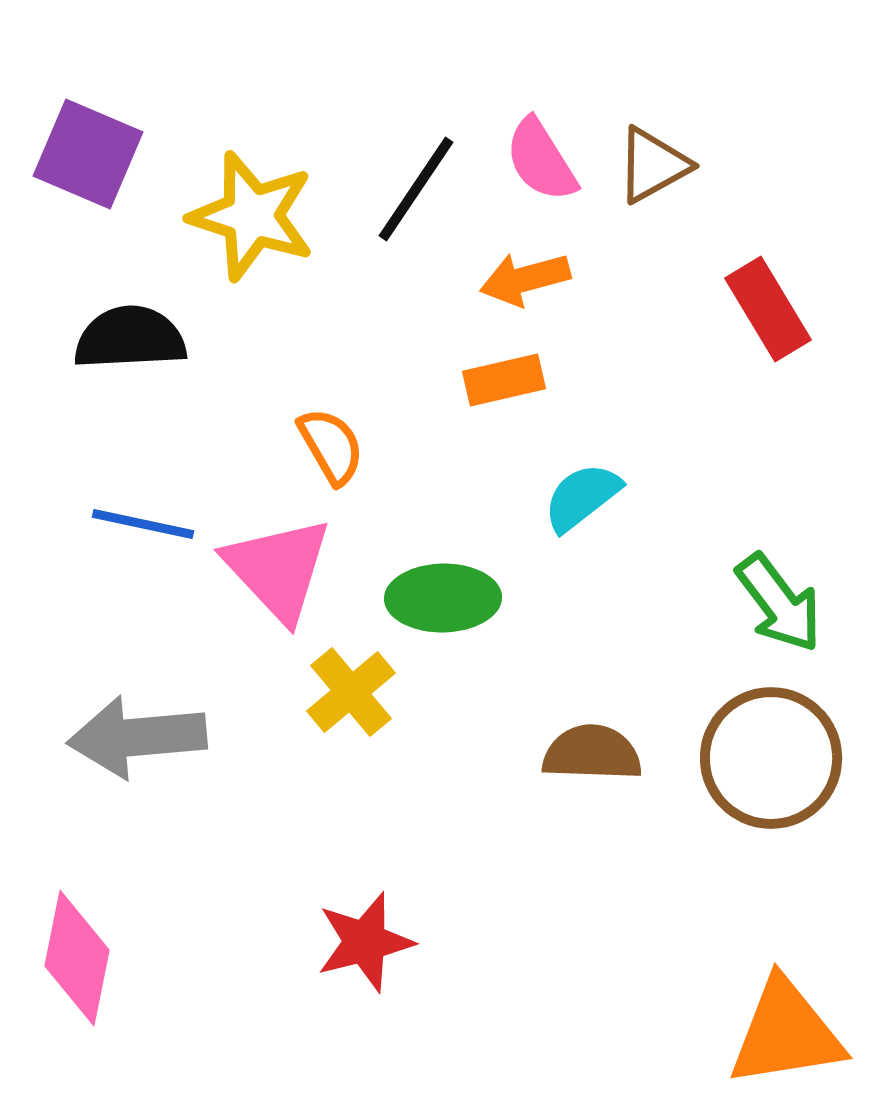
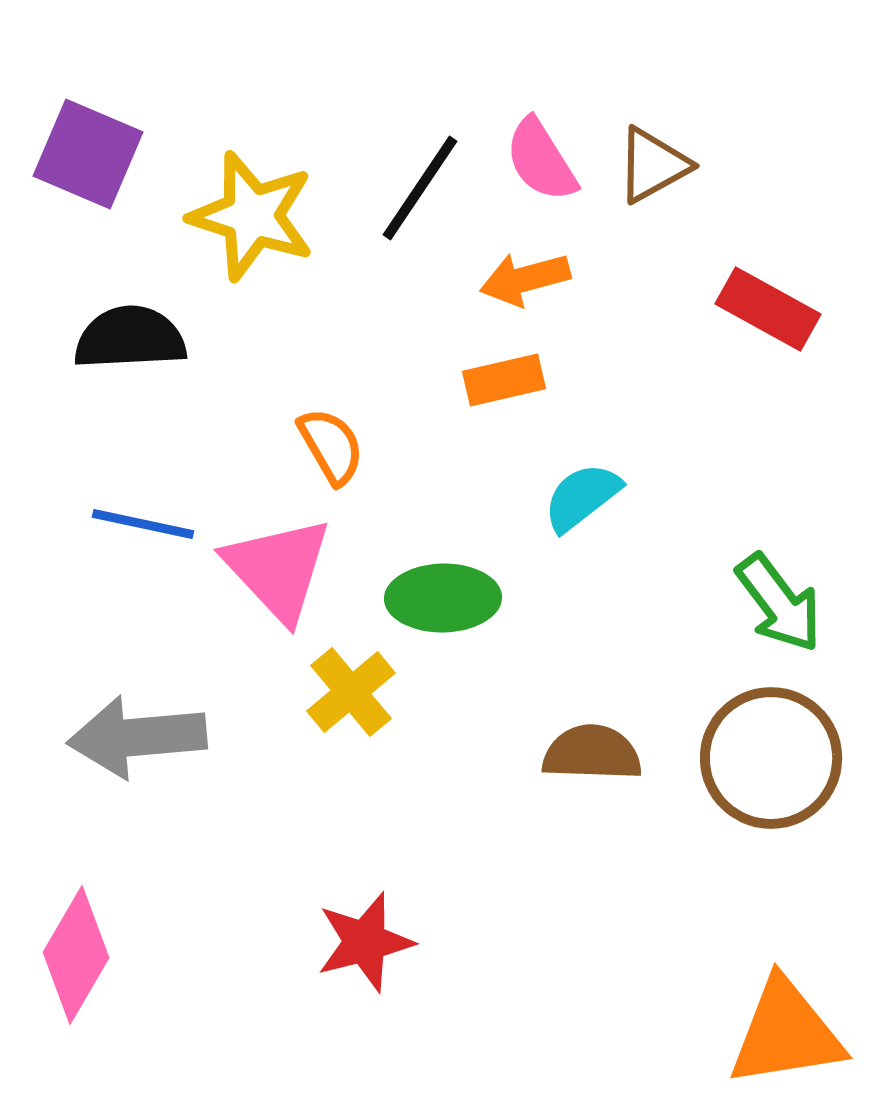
black line: moved 4 px right, 1 px up
red rectangle: rotated 30 degrees counterclockwise
pink diamond: moved 1 px left, 3 px up; rotated 19 degrees clockwise
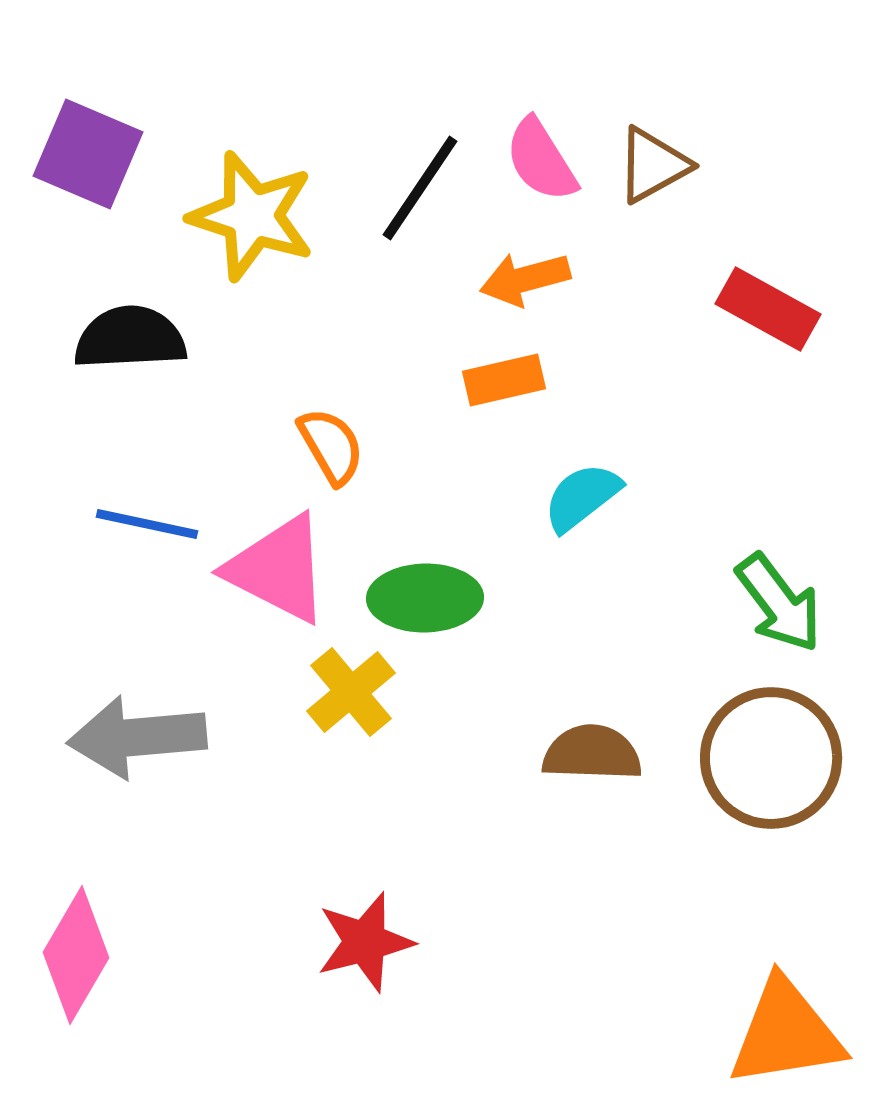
blue line: moved 4 px right
pink triangle: rotated 20 degrees counterclockwise
green ellipse: moved 18 px left
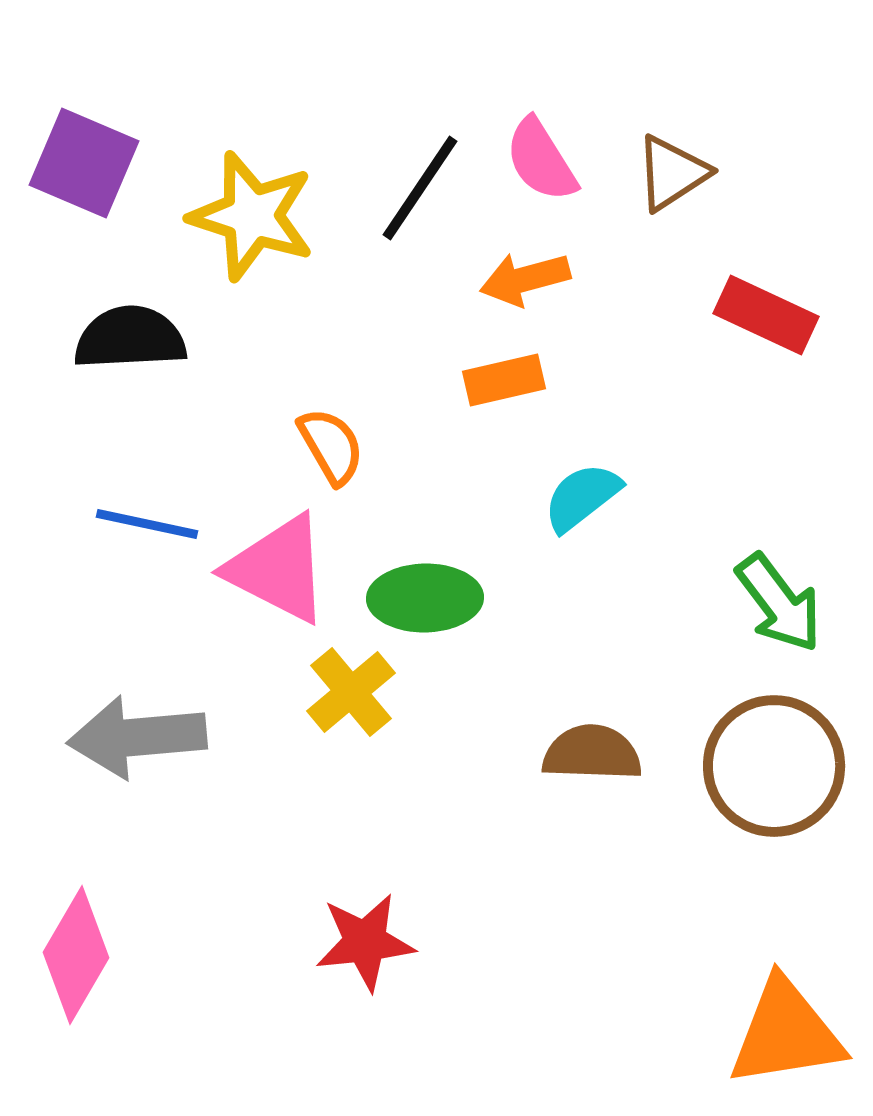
purple square: moved 4 px left, 9 px down
brown triangle: moved 19 px right, 8 px down; rotated 4 degrees counterclockwise
red rectangle: moved 2 px left, 6 px down; rotated 4 degrees counterclockwise
brown circle: moved 3 px right, 8 px down
red star: rotated 8 degrees clockwise
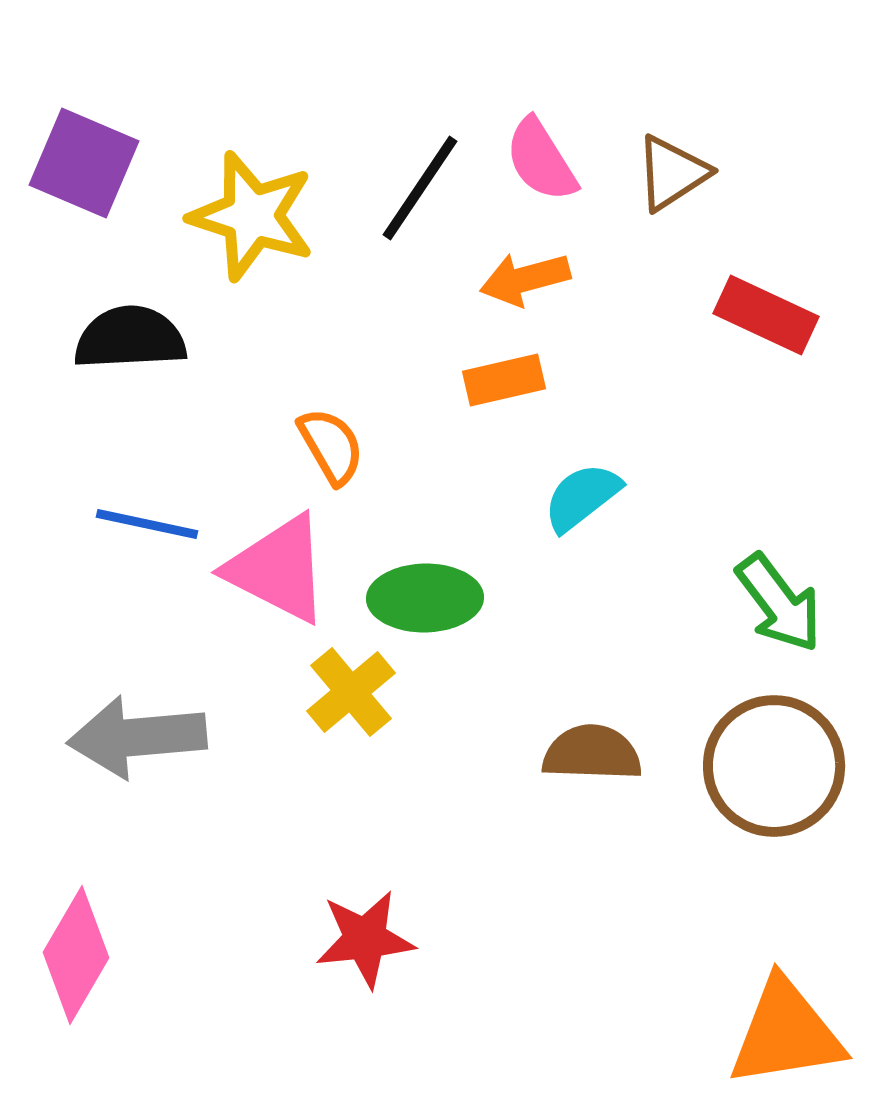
red star: moved 3 px up
